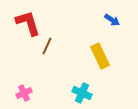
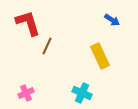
pink cross: moved 2 px right
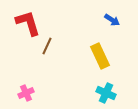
cyan cross: moved 24 px right
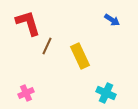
yellow rectangle: moved 20 px left
